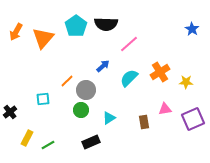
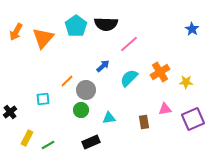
cyan triangle: rotated 24 degrees clockwise
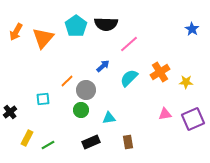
pink triangle: moved 5 px down
brown rectangle: moved 16 px left, 20 px down
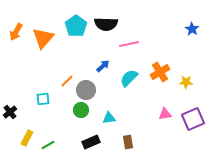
pink line: rotated 30 degrees clockwise
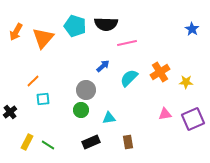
cyan pentagon: moved 1 px left; rotated 20 degrees counterclockwise
pink line: moved 2 px left, 1 px up
orange line: moved 34 px left
yellow rectangle: moved 4 px down
green line: rotated 64 degrees clockwise
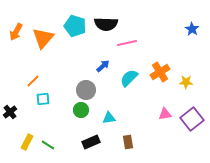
purple square: moved 1 px left; rotated 15 degrees counterclockwise
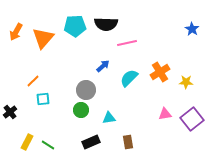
cyan pentagon: rotated 20 degrees counterclockwise
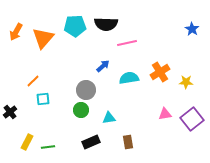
cyan semicircle: rotated 36 degrees clockwise
green line: moved 2 px down; rotated 40 degrees counterclockwise
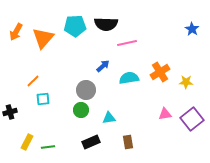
black cross: rotated 24 degrees clockwise
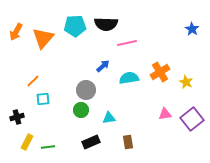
yellow star: rotated 24 degrees clockwise
black cross: moved 7 px right, 5 px down
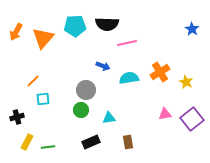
black semicircle: moved 1 px right
blue arrow: rotated 64 degrees clockwise
